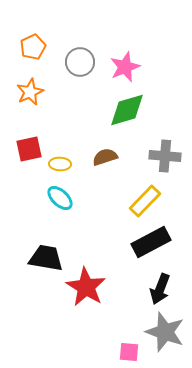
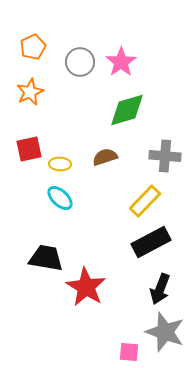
pink star: moved 4 px left, 5 px up; rotated 12 degrees counterclockwise
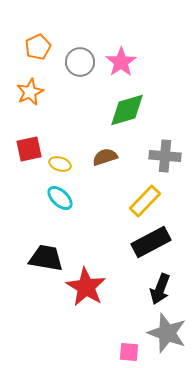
orange pentagon: moved 5 px right
yellow ellipse: rotated 15 degrees clockwise
gray star: moved 2 px right, 1 px down
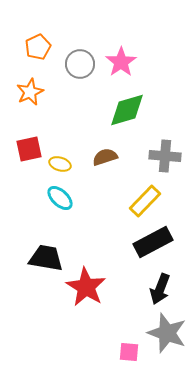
gray circle: moved 2 px down
black rectangle: moved 2 px right
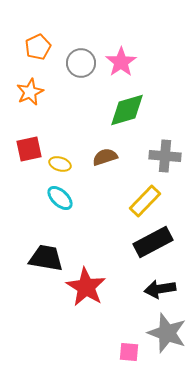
gray circle: moved 1 px right, 1 px up
black arrow: rotated 60 degrees clockwise
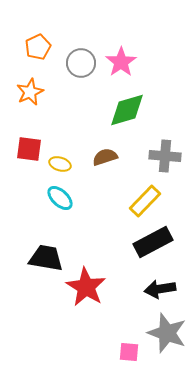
red square: rotated 20 degrees clockwise
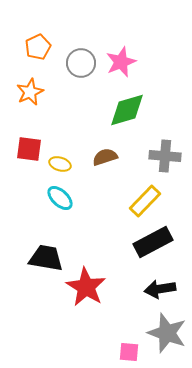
pink star: rotated 12 degrees clockwise
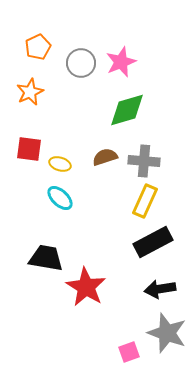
gray cross: moved 21 px left, 5 px down
yellow rectangle: rotated 20 degrees counterclockwise
pink square: rotated 25 degrees counterclockwise
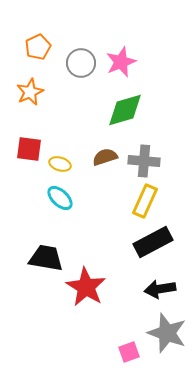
green diamond: moved 2 px left
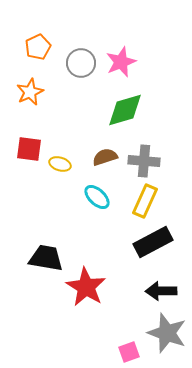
cyan ellipse: moved 37 px right, 1 px up
black arrow: moved 1 px right, 2 px down; rotated 8 degrees clockwise
